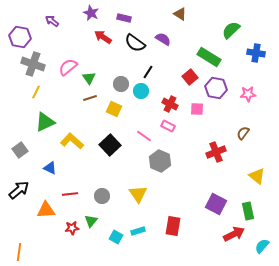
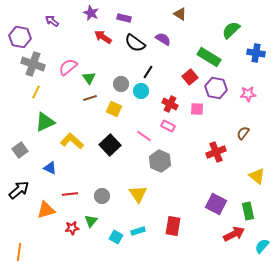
orange triangle at (46, 210): rotated 12 degrees counterclockwise
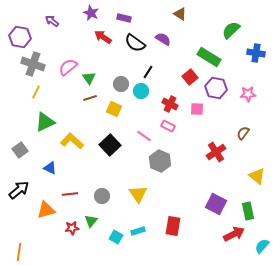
red cross at (216, 152): rotated 12 degrees counterclockwise
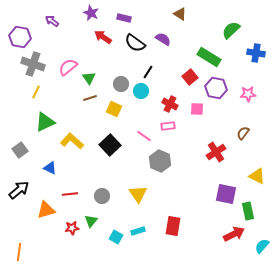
pink rectangle at (168, 126): rotated 32 degrees counterclockwise
yellow triangle at (257, 176): rotated 12 degrees counterclockwise
purple square at (216, 204): moved 10 px right, 10 px up; rotated 15 degrees counterclockwise
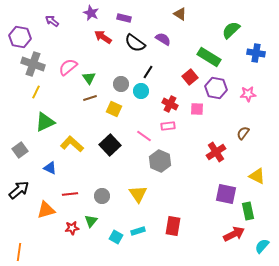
yellow L-shape at (72, 141): moved 3 px down
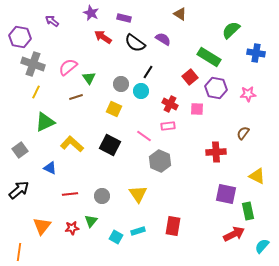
brown line at (90, 98): moved 14 px left, 1 px up
black square at (110, 145): rotated 20 degrees counterclockwise
red cross at (216, 152): rotated 30 degrees clockwise
orange triangle at (46, 210): moved 4 px left, 16 px down; rotated 36 degrees counterclockwise
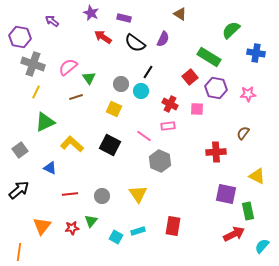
purple semicircle at (163, 39): rotated 84 degrees clockwise
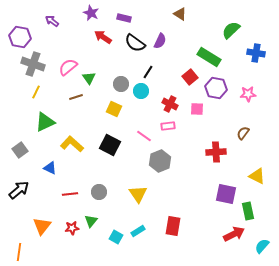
purple semicircle at (163, 39): moved 3 px left, 2 px down
gray hexagon at (160, 161): rotated 15 degrees clockwise
gray circle at (102, 196): moved 3 px left, 4 px up
cyan rectangle at (138, 231): rotated 16 degrees counterclockwise
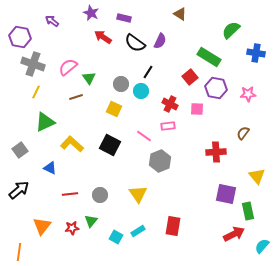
yellow triangle at (257, 176): rotated 24 degrees clockwise
gray circle at (99, 192): moved 1 px right, 3 px down
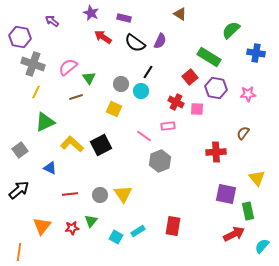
red cross at (170, 104): moved 6 px right, 2 px up
black square at (110, 145): moved 9 px left; rotated 35 degrees clockwise
yellow triangle at (257, 176): moved 2 px down
yellow triangle at (138, 194): moved 15 px left
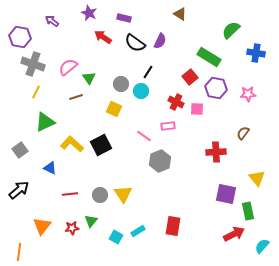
purple star at (91, 13): moved 2 px left
